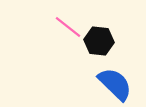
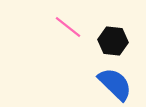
black hexagon: moved 14 px right
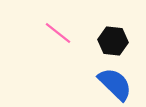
pink line: moved 10 px left, 6 px down
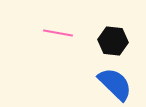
pink line: rotated 28 degrees counterclockwise
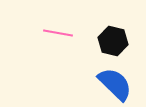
black hexagon: rotated 8 degrees clockwise
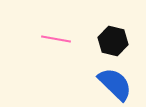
pink line: moved 2 px left, 6 px down
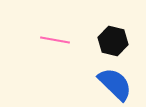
pink line: moved 1 px left, 1 px down
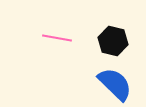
pink line: moved 2 px right, 2 px up
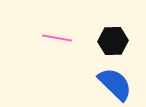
black hexagon: rotated 16 degrees counterclockwise
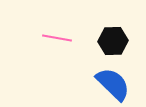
blue semicircle: moved 2 px left
